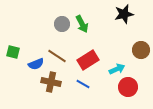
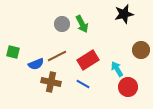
brown line: rotated 60 degrees counterclockwise
cyan arrow: rotated 98 degrees counterclockwise
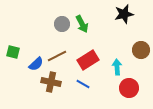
blue semicircle: rotated 21 degrees counterclockwise
cyan arrow: moved 2 px up; rotated 28 degrees clockwise
red circle: moved 1 px right, 1 px down
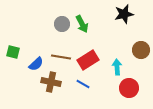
brown line: moved 4 px right, 1 px down; rotated 36 degrees clockwise
